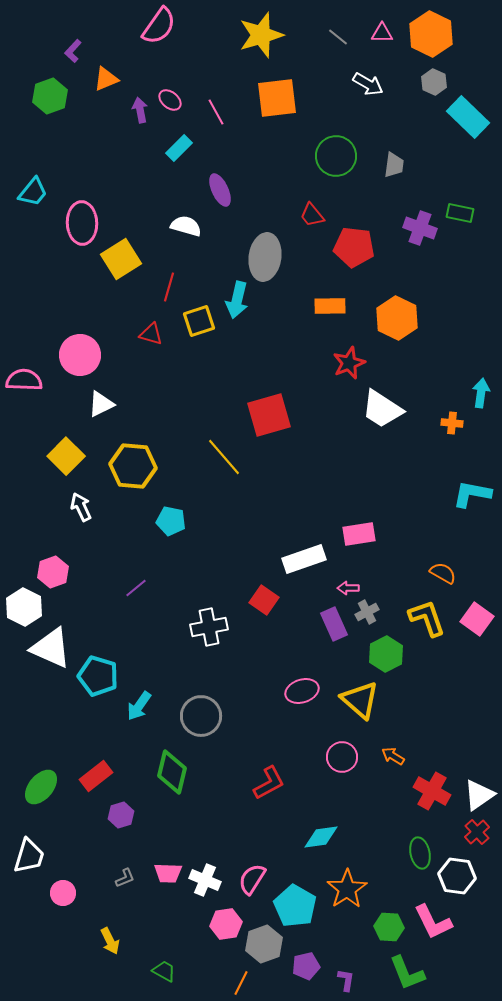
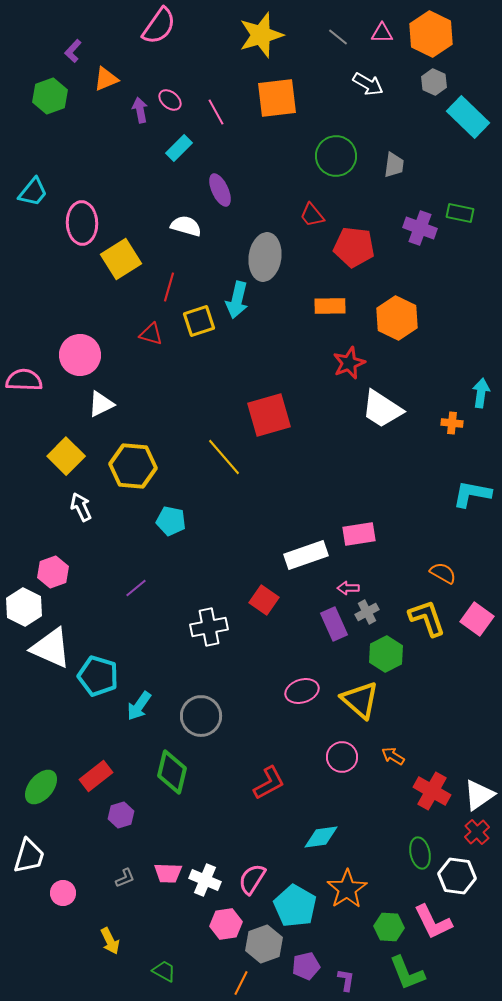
white rectangle at (304, 559): moved 2 px right, 4 px up
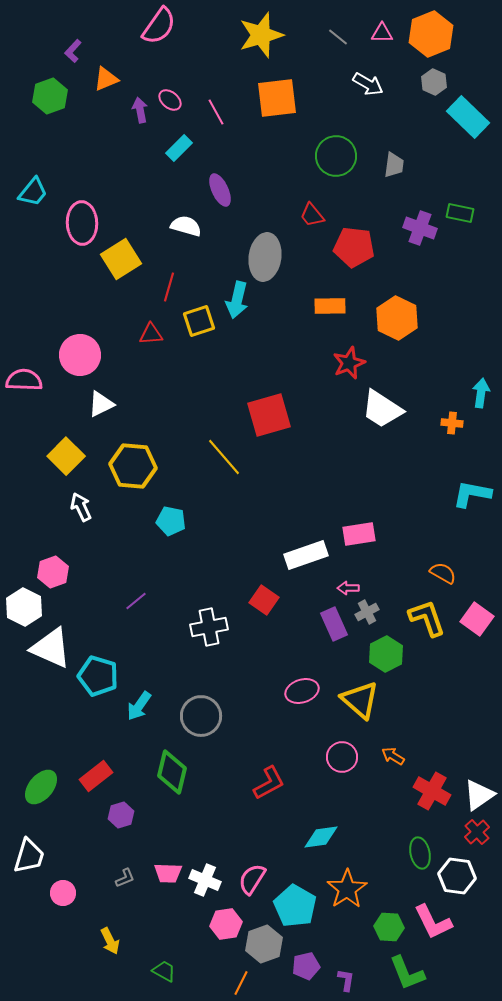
orange hexagon at (431, 34): rotated 12 degrees clockwise
red triangle at (151, 334): rotated 20 degrees counterclockwise
purple line at (136, 588): moved 13 px down
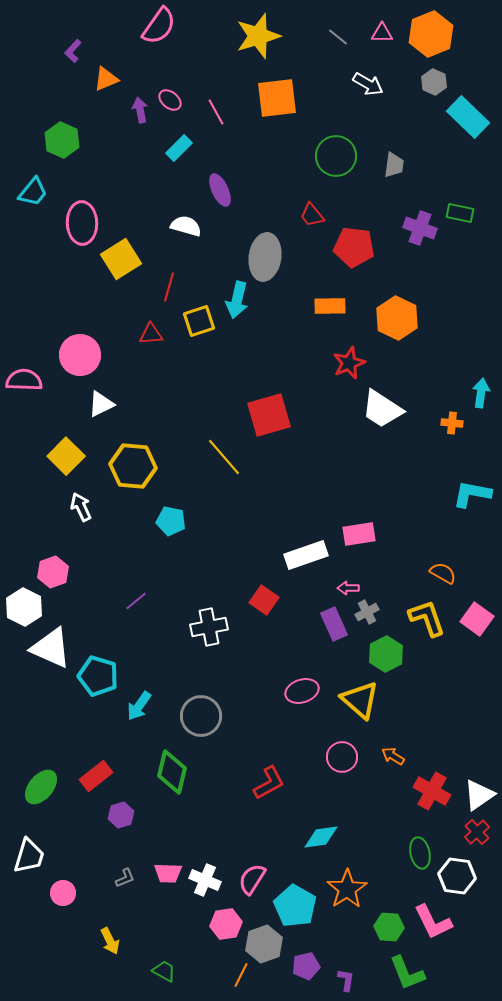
yellow star at (261, 35): moved 3 px left, 1 px down
green hexagon at (50, 96): moved 12 px right, 44 px down; rotated 16 degrees counterclockwise
orange line at (241, 983): moved 8 px up
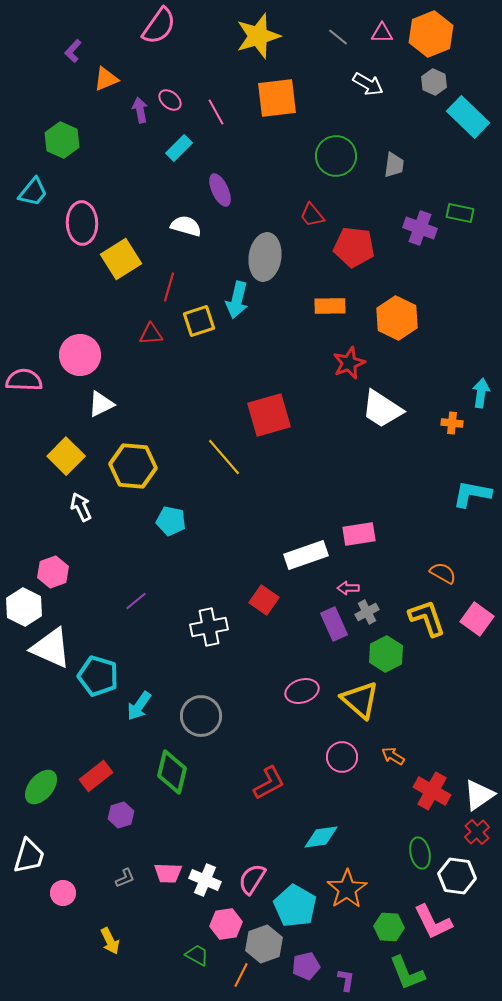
green trapezoid at (164, 971): moved 33 px right, 16 px up
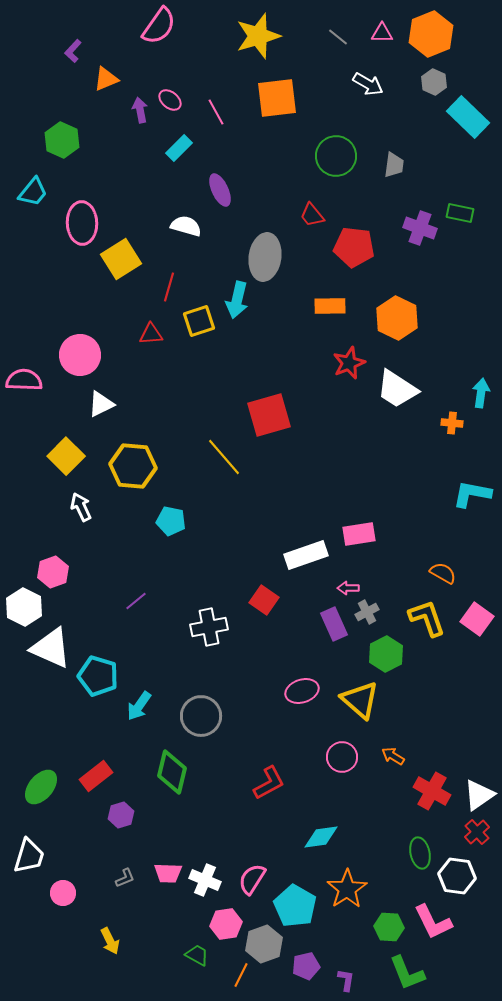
white trapezoid at (382, 409): moved 15 px right, 20 px up
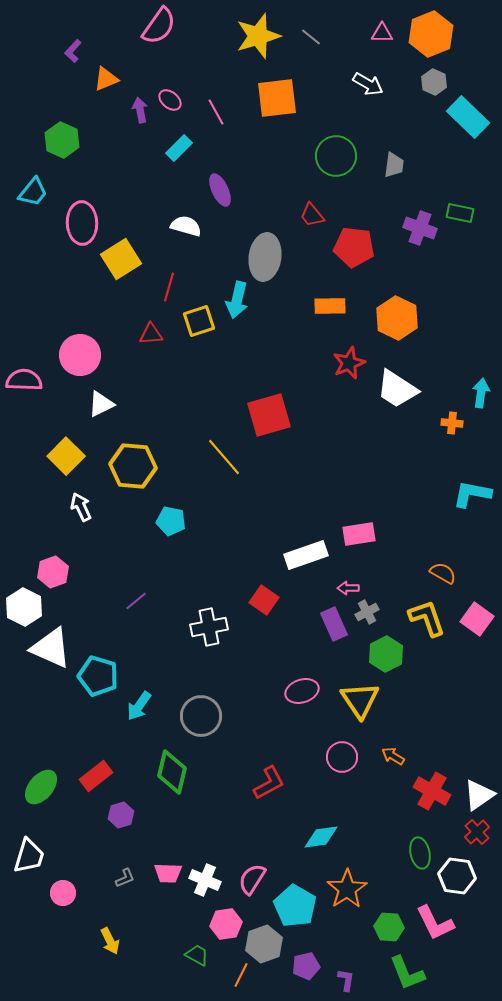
gray line at (338, 37): moved 27 px left
yellow triangle at (360, 700): rotated 15 degrees clockwise
pink L-shape at (433, 922): moved 2 px right, 1 px down
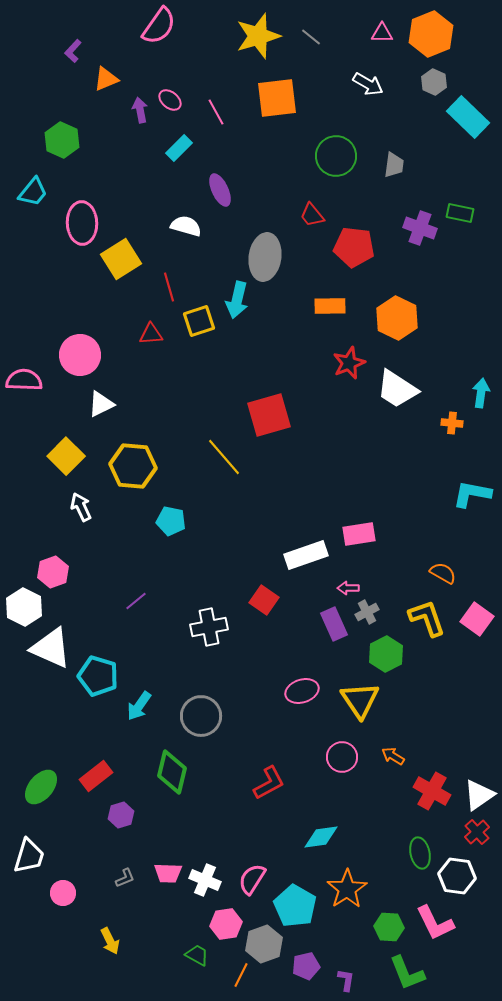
red line at (169, 287): rotated 32 degrees counterclockwise
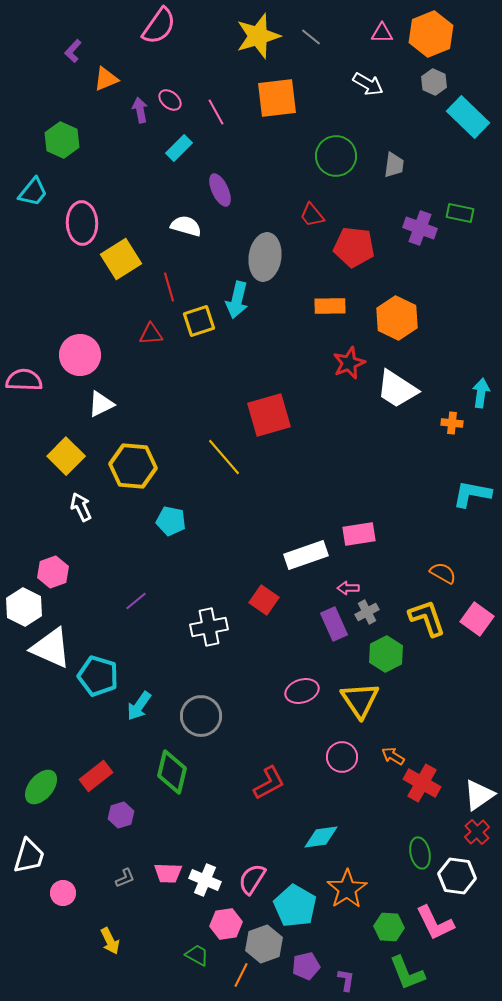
red cross at (432, 791): moved 10 px left, 8 px up
